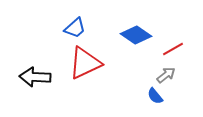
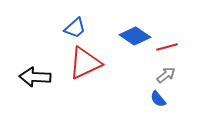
blue diamond: moved 1 px left, 1 px down
red line: moved 6 px left, 2 px up; rotated 15 degrees clockwise
blue semicircle: moved 3 px right, 3 px down
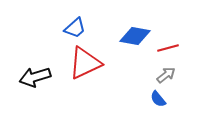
blue diamond: rotated 24 degrees counterclockwise
red line: moved 1 px right, 1 px down
black arrow: rotated 20 degrees counterclockwise
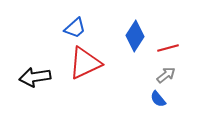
blue diamond: rotated 68 degrees counterclockwise
black arrow: rotated 8 degrees clockwise
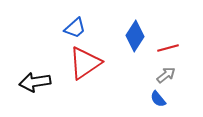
red triangle: rotated 9 degrees counterclockwise
black arrow: moved 5 px down
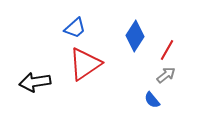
red line: moved 1 px left, 2 px down; rotated 45 degrees counterclockwise
red triangle: moved 1 px down
blue semicircle: moved 6 px left, 1 px down
